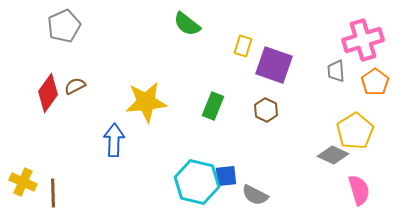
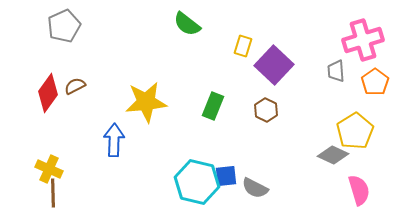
purple square: rotated 24 degrees clockwise
yellow cross: moved 26 px right, 13 px up
gray semicircle: moved 7 px up
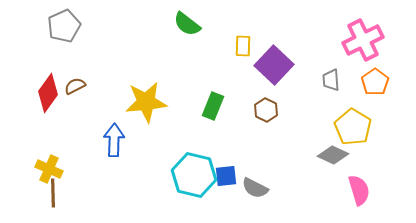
pink cross: rotated 9 degrees counterclockwise
yellow rectangle: rotated 15 degrees counterclockwise
gray trapezoid: moved 5 px left, 9 px down
yellow pentagon: moved 2 px left, 4 px up; rotated 9 degrees counterclockwise
cyan hexagon: moved 3 px left, 7 px up
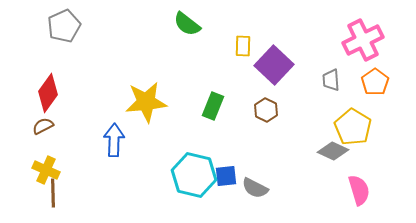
brown semicircle: moved 32 px left, 40 px down
gray diamond: moved 4 px up
yellow cross: moved 3 px left, 1 px down
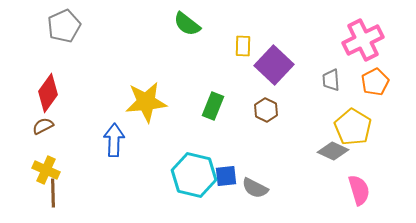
orange pentagon: rotated 8 degrees clockwise
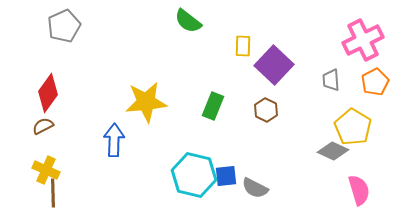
green semicircle: moved 1 px right, 3 px up
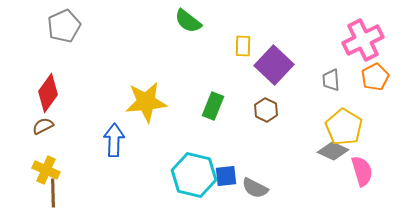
orange pentagon: moved 5 px up
yellow pentagon: moved 9 px left
pink semicircle: moved 3 px right, 19 px up
